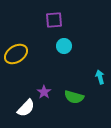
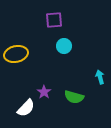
yellow ellipse: rotated 20 degrees clockwise
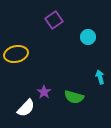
purple square: rotated 30 degrees counterclockwise
cyan circle: moved 24 px right, 9 px up
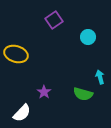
yellow ellipse: rotated 30 degrees clockwise
green semicircle: moved 9 px right, 3 px up
white semicircle: moved 4 px left, 5 px down
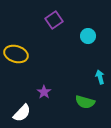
cyan circle: moved 1 px up
green semicircle: moved 2 px right, 8 px down
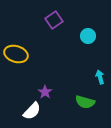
purple star: moved 1 px right
white semicircle: moved 10 px right, 2 px up
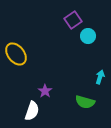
purple square: moved 19 px right
yellow ellipse: rotated 35 degrees clockwise
cyan arrow: rotated 32 degrees clockwise
purple star: moved 1 px up
white semicircle: rotated 24 degrees counterclockwise
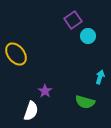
white semicircle: moved 1 px left
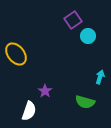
white semicircle: moved 2 px left
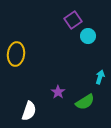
yellow ellipse: rotated 45 degrees clockwise
purple star: moved 13 px right, 1 px down
green semicircle: rotated 48 degrees counterclockwise
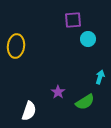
purple square: rotated 30 degrees clockwise
cyan circle: moved 3 px down
yellow ellipse: moved 8 px up
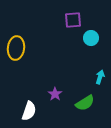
cyan circle: moved 3 px right, 1 px up
yellow ellipse: moved 2 px down
purple star: moved 3 px left, 2 px down
green semicircle: moved 1 px down
